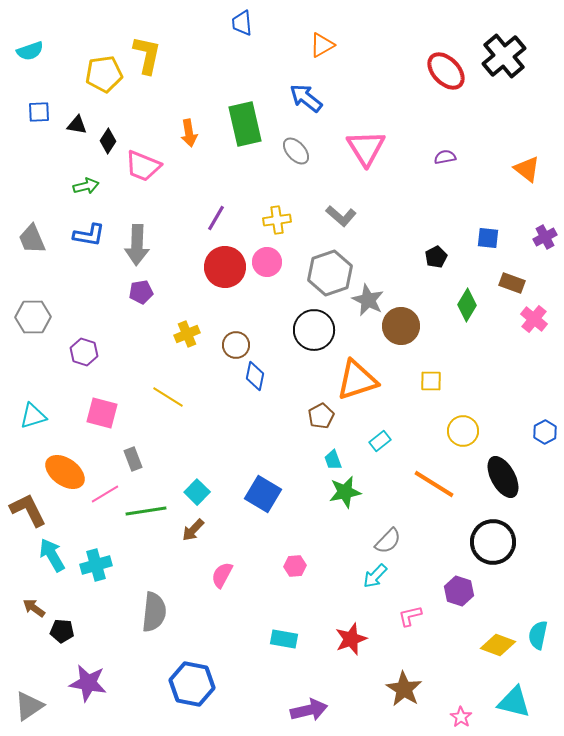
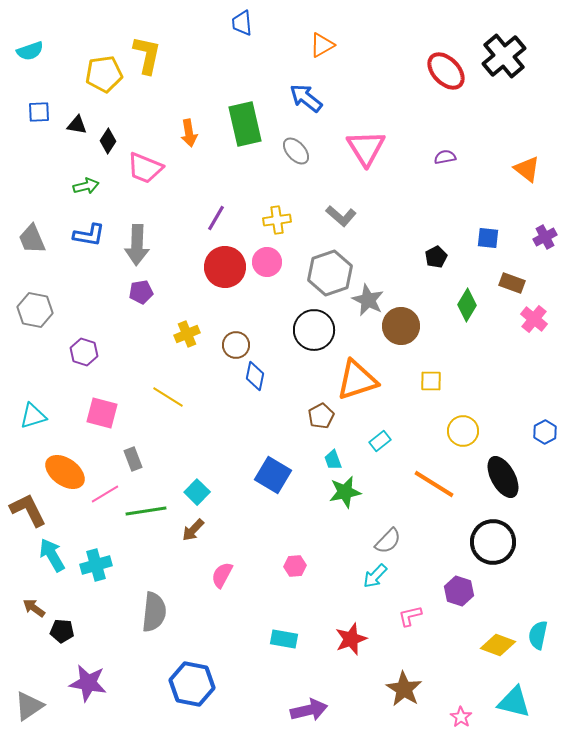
pink trapezoid at (143, 166): moved 2 px right, 2 px down
gray hexagon at (33, 317): moved 2 px right, 7 px up; rotated 12 degrees clockwise
blue square at (263, 494): moved 10 px right, 19 px up
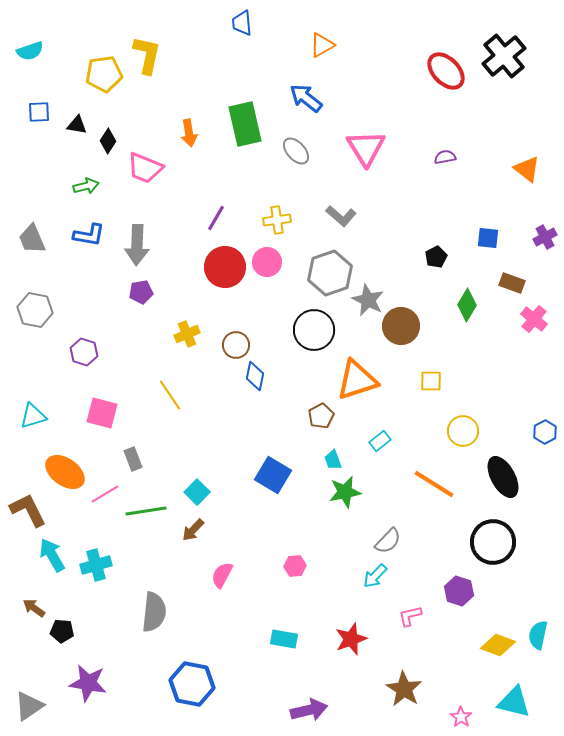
yellow line at (168, 397): moved 2 px right, 2 px up; rotated 24 degrees clockwise
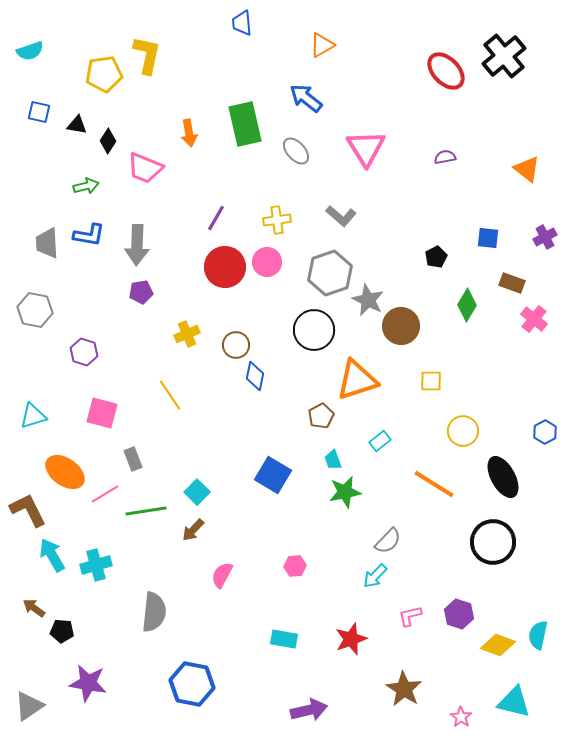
blue square at (39, 112): rotated 15 degrees clockwise
gray trapezoid at (32, 239): moved 15 px right, 4 px down; rotated 20 degrees clockwise
purple hexagon at (459, 591): moved 23 px down
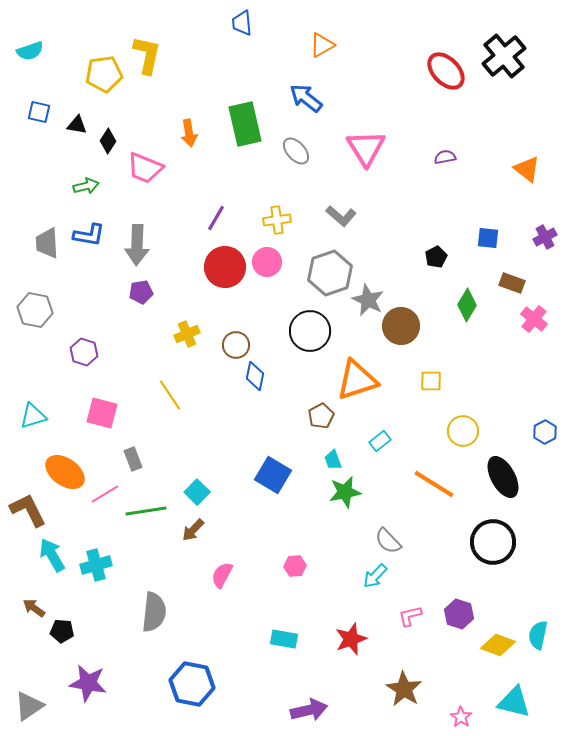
black circle at (314, 330): moved 4 px left, 1 px down
gray semicircle at (388, 541): rotated 92 degrees clockwise
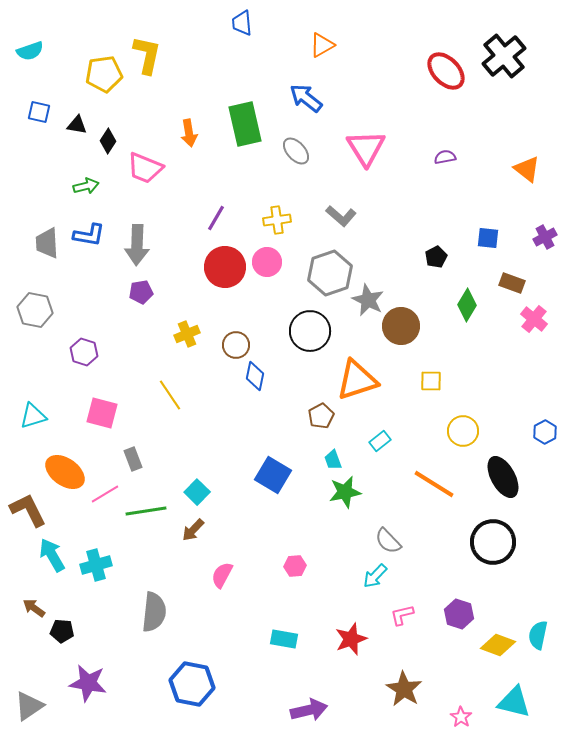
pink L-shape at (410, 616): moved 8 px left, 1 px up
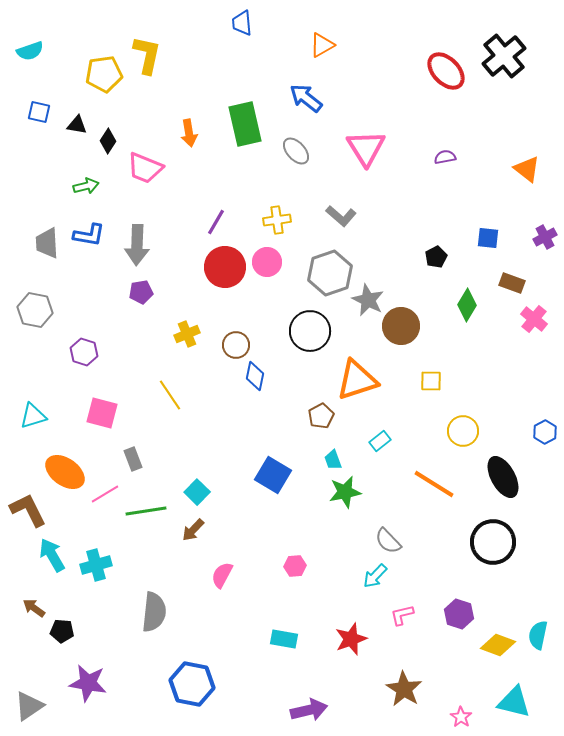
purple line at (216, 218): moved 4 px down
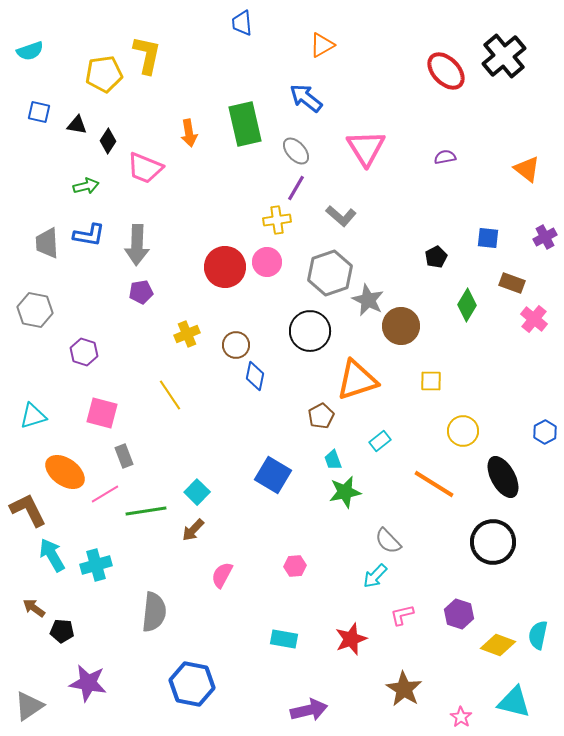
purple line at (216, 222): moved 80 px right, 34 px up
gray rectangle at (133, 459): moved 9 px left, 3 px up
